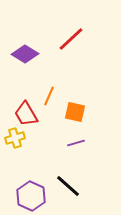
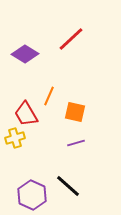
purple hexagon: moved 1 px right, 1 px up
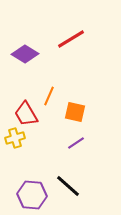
red line: rotated 12 degrees clockwise
purple line: rotated 18 degrees counterclockwise
purple hexagon: rotated 20 degrees counterclockwise
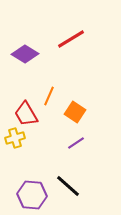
orange square: rotated 20 degrees clockwise
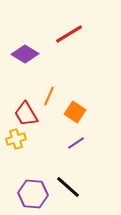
red line: moved 2 px left, 5 px up
yellow cross: moved 1 px right, 1 px down
black line: moved 1 px down
purple hexagon: moved 1 px right, 1 px up
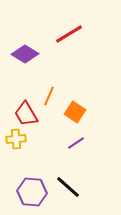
yellow cross: rotated 12 degrees clockwise
purple hexagon: moved 1 px left, 2 px up
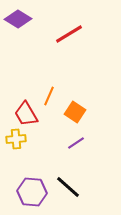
purple diamond: moved 7 px left, 35 px up
